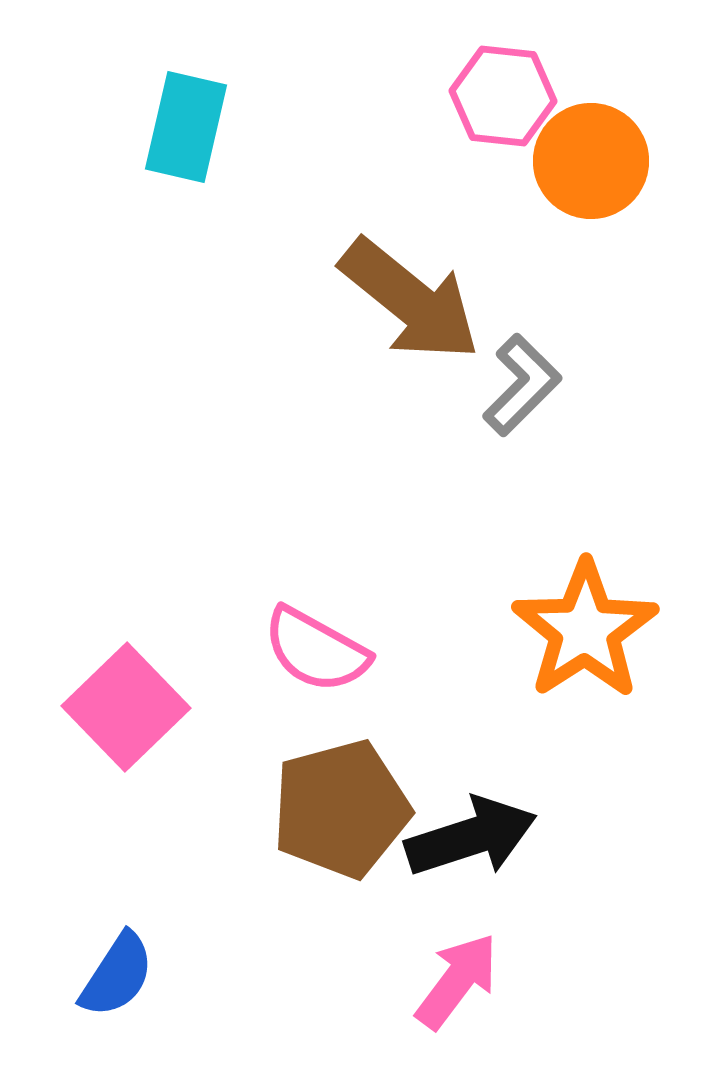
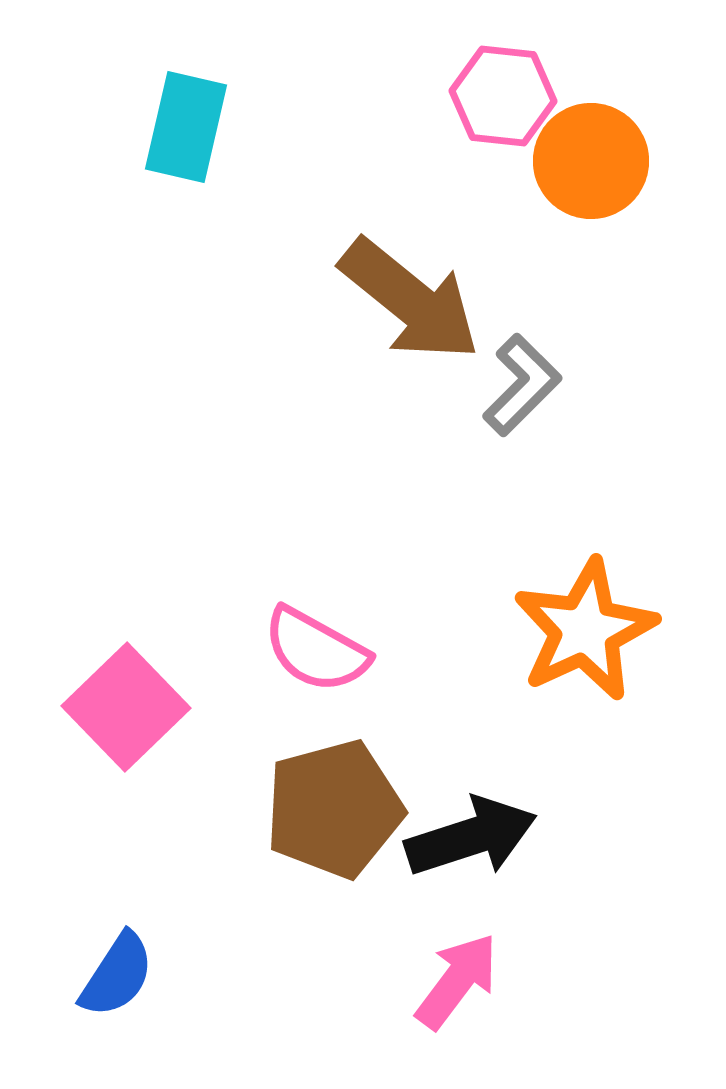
orange star: rotated 8 degrees clockwise
brown pentagon: moved 7 px left
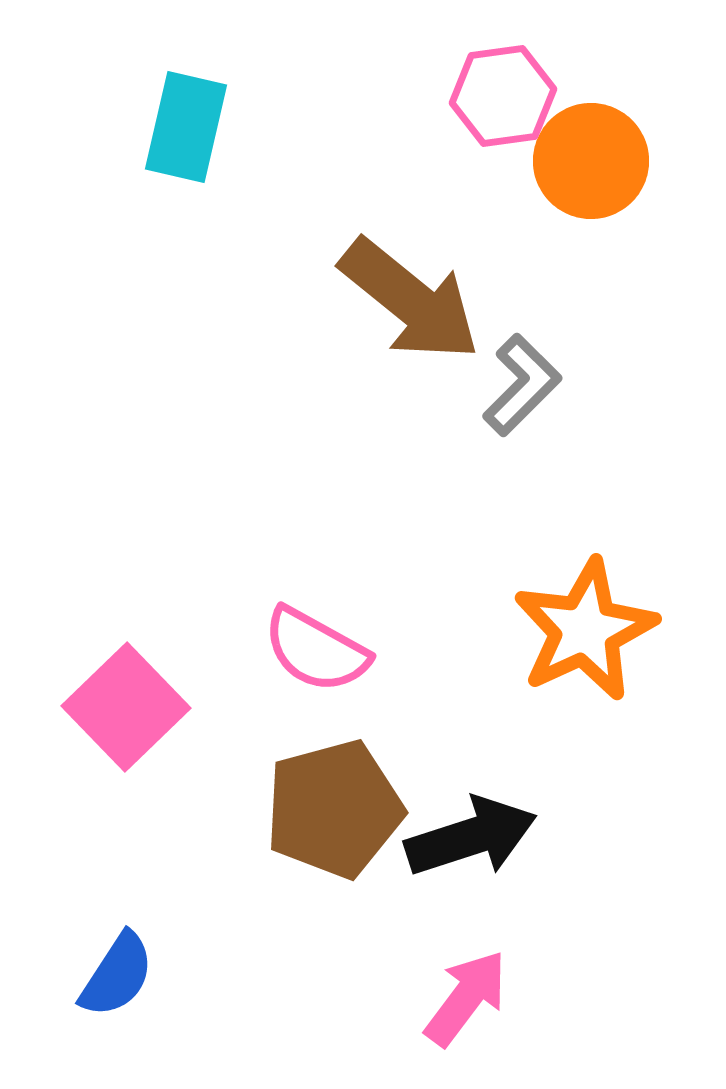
pink hexagon: rotated 14 degrees counterclockwise
pink arrow: moved 9 px right, 17 px down
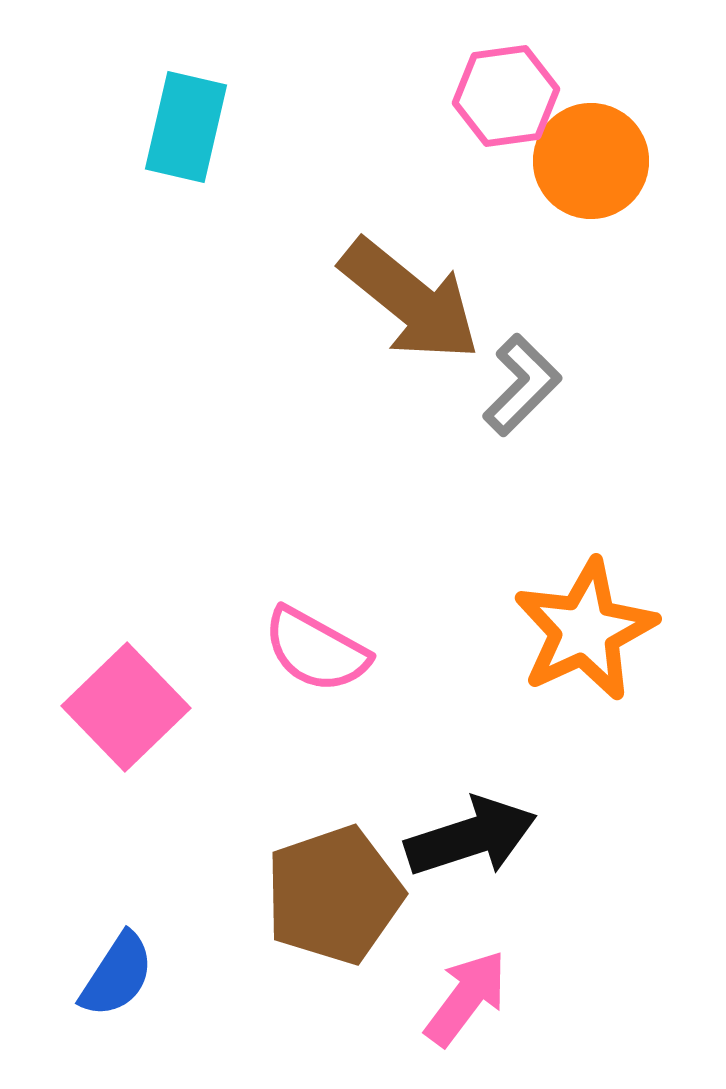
pink hexagon: moved 3 px right
brown pentagon: moved 86 px down; rotated 4 degrees counterclockwise
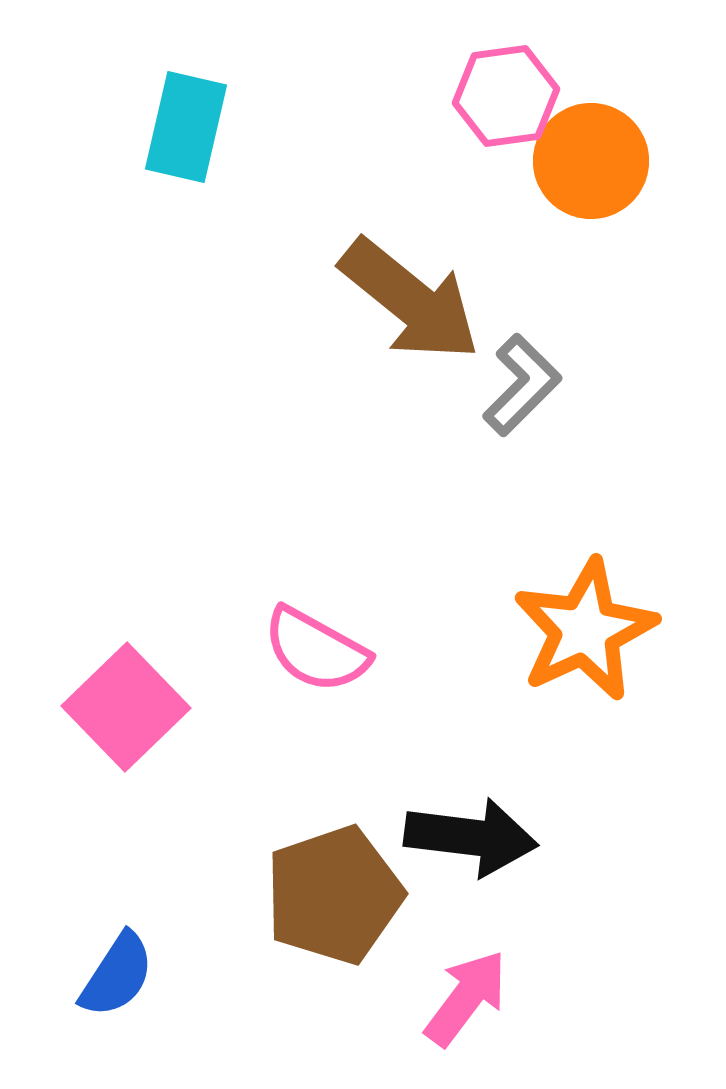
black arrow: rotated 25 degrees clockwise
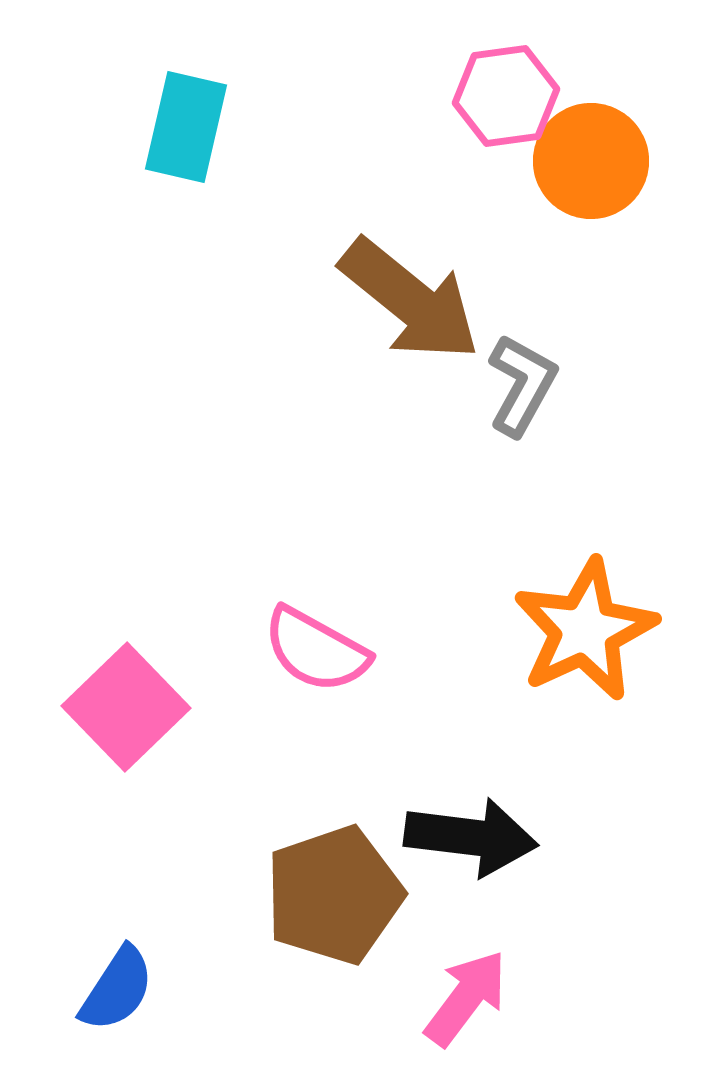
gray L-shape: rotated 16 degrees counterclockwise
blue semicircle: moved 14 px down
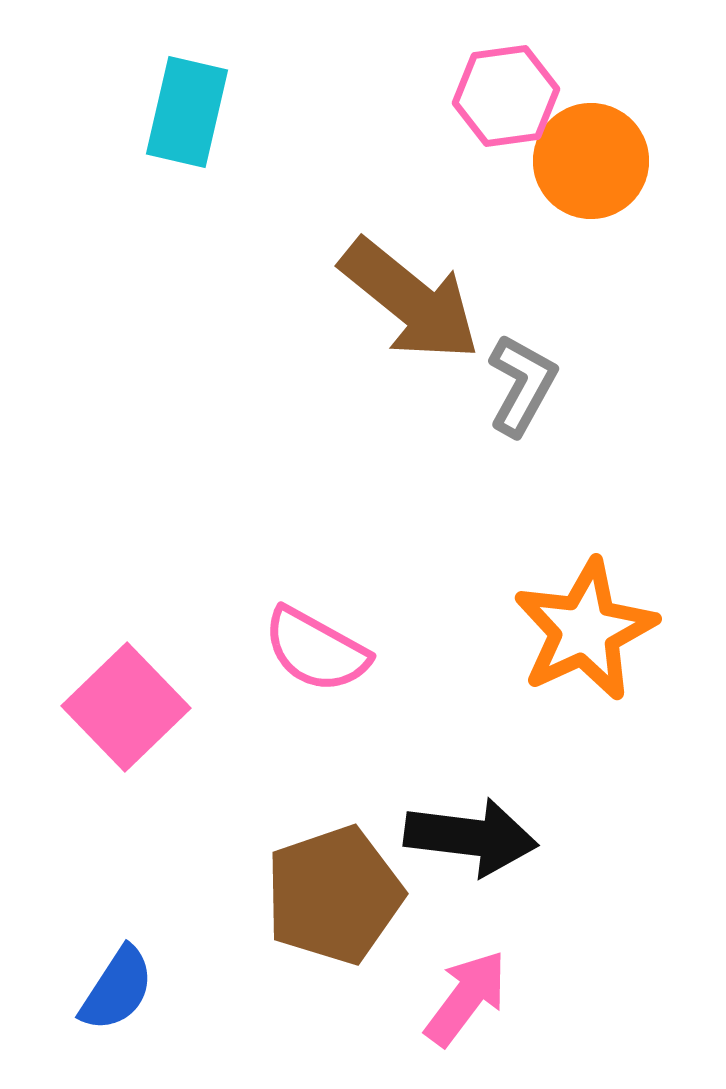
cyan rectangle: moved 1 px right, 15 px up
